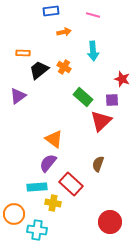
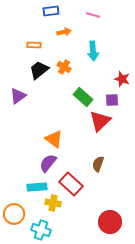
orange rectangle: moved 11 px right, 8 px up
red triangle: moved 1 px left
cyan cross: moved 4 px right; rotated 12 degrees clockwise
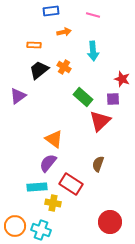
purple square: moved 1 px right, 1 px up
red rectangle: rotated 10 degrees counterclockwise
orange circle: moved 1 px right, 12 px down
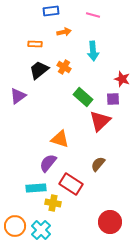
orange rectangle: moved 1 px right, 1 px up
orange triangle: moved 6 px right; rotated 18 degrees counterclockwise
brown semicircle: rotated 21 degrees clockwise
cyan rectangle: moved 1 px left, 1 px down
cyan cross: rotated 24 degrees clockwise
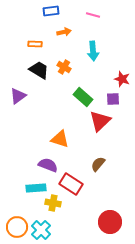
black trapezoid: rotated 70 degrees clockwise
purple semicircle: moved 2 px down; rotated 72 degrees clockwise
orange circle: moved 2 px right, 1 px down
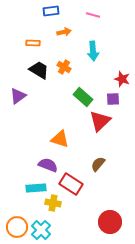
orange rectangle: moved 2 px left, 1 px up
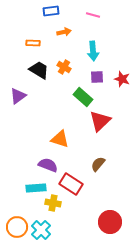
purple square: moved 16 px left, 22 px up
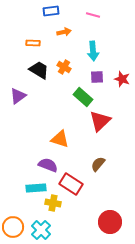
orange circle: moved 4 px left
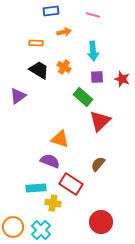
orange rectangle: moved 3 px right
purple semicircle: moved 2 px right, 4 px up
red circle: moved 9 px left
